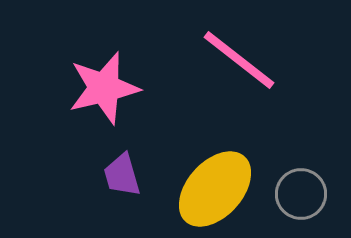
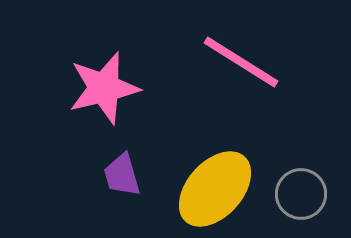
pink line: moved 2 px right, 2 px down; rotated 6 degrees counterclockwise
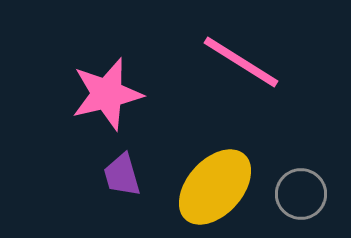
pink star: moved 3 px right, 6 px down
yellow ellipse: moved 2 px up
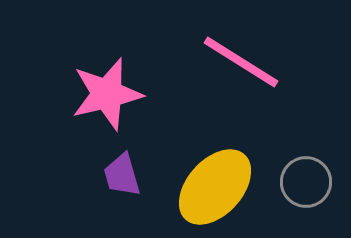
gray circle: moved 5 px right, 12 px up
